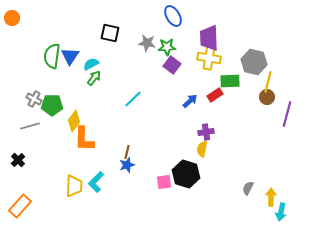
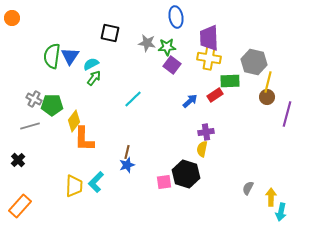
blue ellipse: moved 3 px right, 1 px down; rotated 20 degrees clockwise
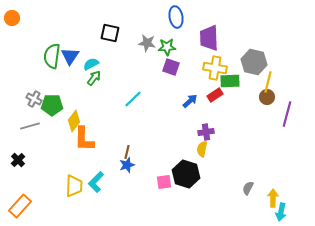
yellow cross: moved 6 px right, 10 px down
purple square: moved 1 px left, 2 px down; rotated 18 degrees counterclockwise
yellow arrow: moved 2 px right, 1 px down
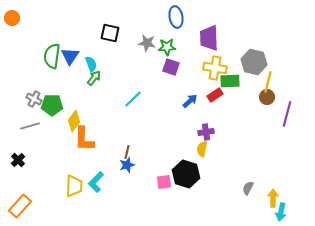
cyan semicircle: rotated 98 degrees clockwise
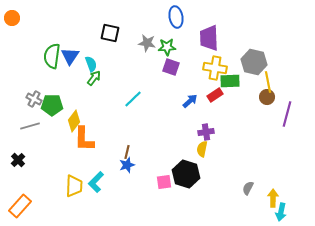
yellow line: rotated 25 degrees counterclockwise
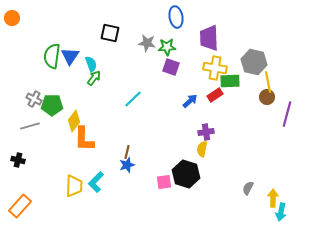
black cross: rotated 32 degrees counterclockwise
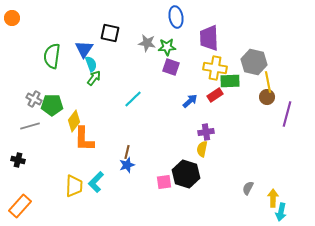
blue triangle: moved 14 px right, 7 px up
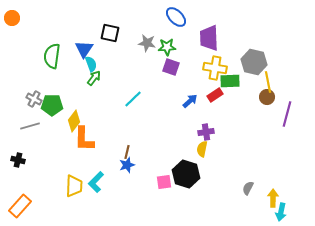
blue ellipse: rotated 35 degrees counterclockwise
